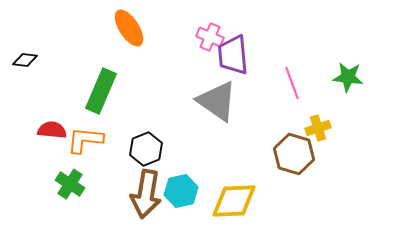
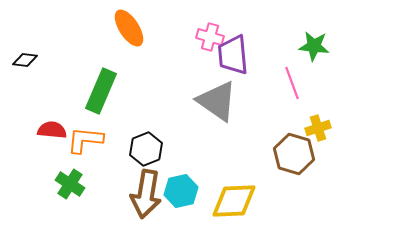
pink cross: rotated 8 degrees counterclockwise
green star: moved 34 px left, 31 px up
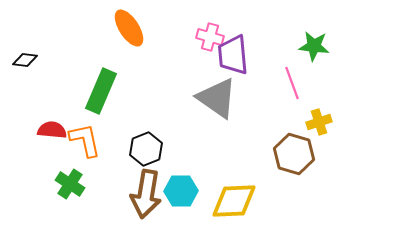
gray triangle: moved 3 px up
yellow cross: moved 1 px right, 6 px up
orange L-shape: rotated 72 degrees clockwise
cyan hexagon: rotated 12 degrees clockwise
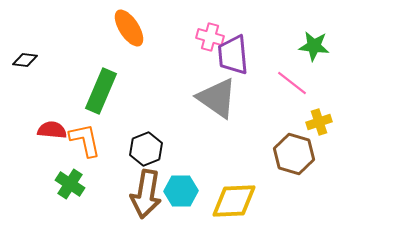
pink line: rotated 32 degrees counterclockwise
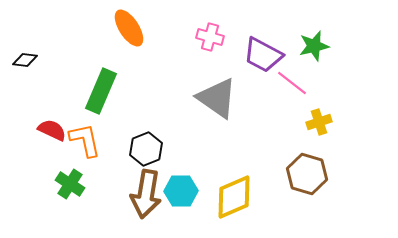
green star: rotated 20 degrees counterclockwise
purple trapezoid: moved 30 px right; rotated 57 degrees counterclockwise
red semicircle: rotated 20 degrees clockwise
brown hexagon: moved 13 px right, 20 px down
yellow diamond: moved 4 px up; rotated 21 degrees counterclockwise
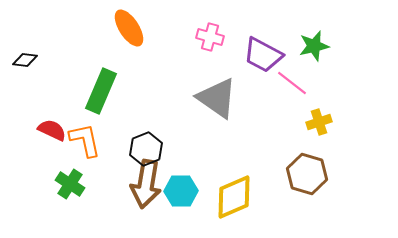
brown arrow: moved 10 px up
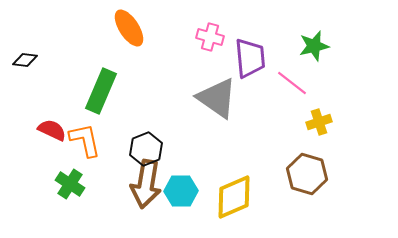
purple trapezoid: moved 13 px left, 3 px down; rotated 123 degrees counterclockwise
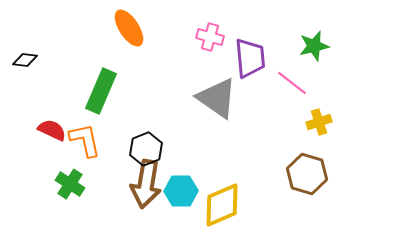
yellow diamond: moved 12 px left, 8 px down
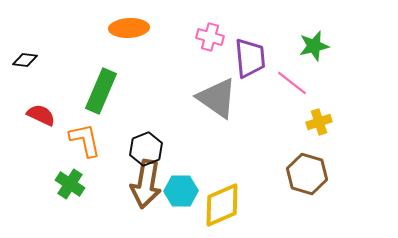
orange ellipse: rotated 60 degrees counterclockwise
red semicircle: moved 11 px left, 15 px up
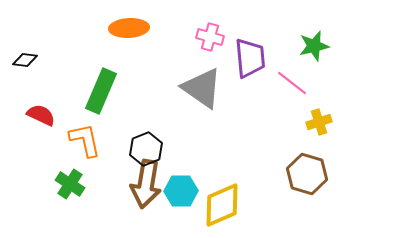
gray triangle: moved 15 px left, 10 px up
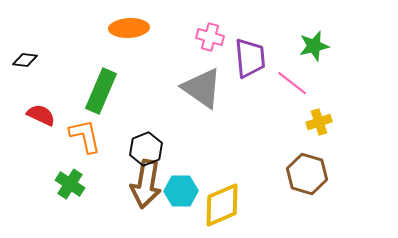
orange L-shape: moved 4 px up
